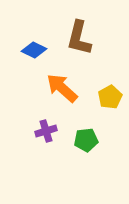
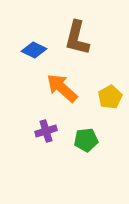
brown L-shape: moved 2 px left
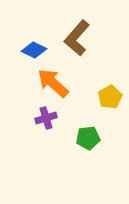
brown L-shape: rotated 27 degrees clockwise
orange arrow: moved 9 px left, 5 px up
purple cross: moved 13 px up
green pentagon: moved 2 px right, 2 px up
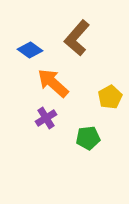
blue diamond: moved 4 px left; rotated 10 degrees clockwise
purple cross: rotated 15 degrees counterclockwise
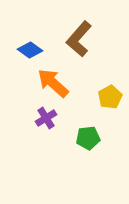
brown L-shape: moved 2 px right, 1 px down
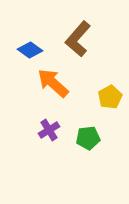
brown L-shape: moved 1 px left
purple cross: moved 3 px right, 12 px down
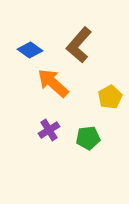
brown L-shape: moved 1 px right, 6 px down
